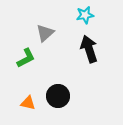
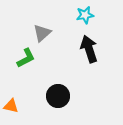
gray triangle: moved 3 px left
orange triangle: moved 17 px left, 3 px down
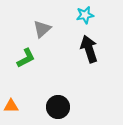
gray triangle: moved 4 px up
black circle: moved 11 px down
orange triangle: rotated 14 degrees counterclockwise
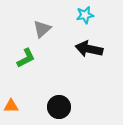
black arrow: rotated 60 degrees counterclockwise
black circle: moved 1 px right
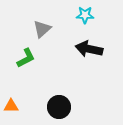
cyan star: rotated 12 degrees clockwise
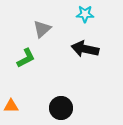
cyan star: moved 1 px up
black arrow: moved 4 px left
black circle: moved 2 px right, 1 px down
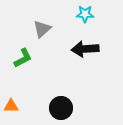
black arrow: rotated 16 degrees counterclockwise
green L-shape: moved 3 px left
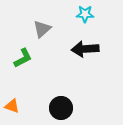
orange triangle: moved 1 px right; rotated 21 degrees clockwise
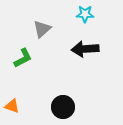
black circle: moved 2 px right, 1 px up
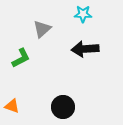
cyan star: moved 2 px left
green L-shape: moved 2 px left
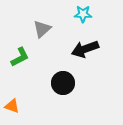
black arrow: rotated 16 degrees counterclockwise
green L-shape: moved 1 px left, 1 px up
black circle: moved 24 px up
